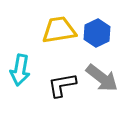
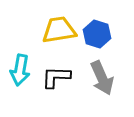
blue hexagon: moved 1 px down; rotated 16 degrees counterclockwise
gray arrow: rotated 28 degrees clockwise
black L-shape: moved 6 px left, 8 px up; rotated 12 degrees clockwise
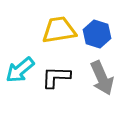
cyan arrow: rotated 40 degrees clockwise
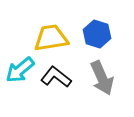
yellow trapezoid: moved 8 px left, 8 px down
black L-shape: rotated 36 degrees clockwise
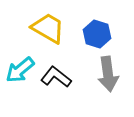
yellow trapezoid: moved 3 px left, 10 px up; rotated 39 degrees clockwise
gray arrow: moved 6 px right, 4 px up; rotated 16 degrees clockwise
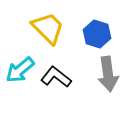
yellow trapezoid: rotated 15 degrees clockwise
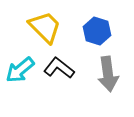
yellow trapezoid: moved 3 px left, 1 px up
blue hexagon: moved 3 px up
black L-shape: moved 3 px right, 9 px up
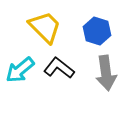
gray arrow: moved 2 px left, 1 px up
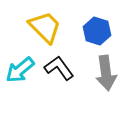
black L-shape: rotated 16 degrees clockwise
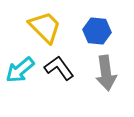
blue hexagon: rotated 12 degrees counterclockwise
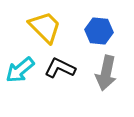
blue hexagon: moved 2 px right
black L-shape: moved 1 px right; rotated 28 degrees counterclockwise
gray arrow: rotated 20 degrees clockwise
